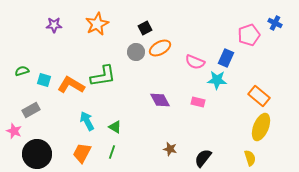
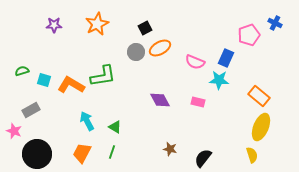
cyan star: moved 2 px right
yellow semicircle: moved 2 px right, 3 px up
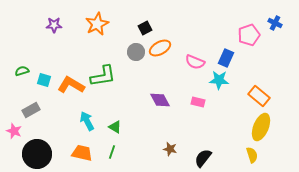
orange trapezoid: rotated 75 degrees clockwise
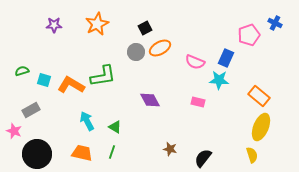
purple diamond: moved 10 px left
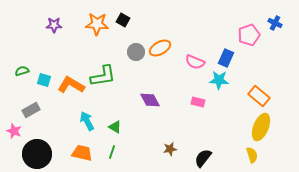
orange star: rotated 30 degrees clockwise
black square: moved 22 px left, 8 px up; rotated 32 degrees counterclockwise
brown star: rotated 24 degrees counterclockwise
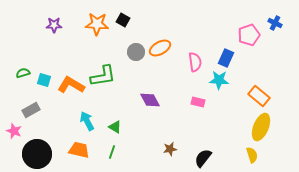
pink semicircle: rotated 120 degrees counterclockwise
green semicircle: moved 1 px right, 2 px down
orange trapezoid: moved 3 px left, 3 px up
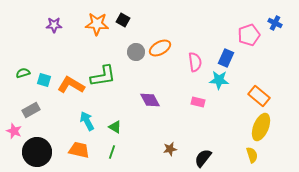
black circle: moved 2 px up
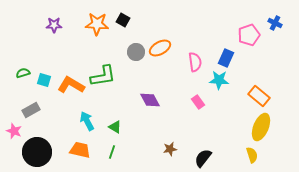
pink rectangle: rotated 40 degrees clockwise
orange trapezoid: moved 1 px right
